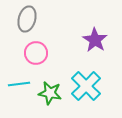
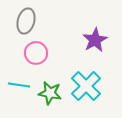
gray ellipse: moved 1 px left, 2 px down
purple star: rotated 10 degrees clockwise
cyan line: moved 1 px down; rotated 15 degrees clockwise
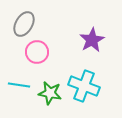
gray ellipse: moved 2 px left, 3 px down; rotated 15 degrees clockwise
purple star: moved 3 px left
pink circle: moved 1 px right, 1 px up
cyan cross: moved 2 px left; rotated 24 degrees counterclockwise
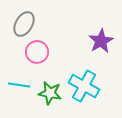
purple star: moved 9 px right, 1 px down
cyan cross: rotated 8 degrees clockwise
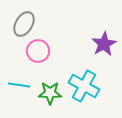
purple star: moved 3 px right, 3 px down
pink circle: moved 1 px right, 1 px up
green star: rotated 10 degrees counterclockwise
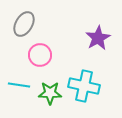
purple star: moved 6 px left, 6 px up
pink circle: moved 2 px right, 4 px down
cyan cross: rotated 16 degrees counterclockwise
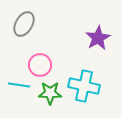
pink circle: moved 10 px down
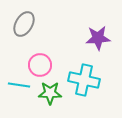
purple star: rotated 25 degrees clockwise
cyan cross: moved 6 px up
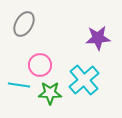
cyan cross: rotated 36 degrees clockwise
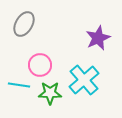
purple star: rotated 20 degrees counterclockwise
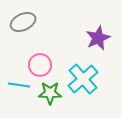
gray ellipse: moved 1 px left, 2 px up; rotated 35 degrees clockwise
cyan cross: moved 1 px left, 1 px up
